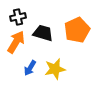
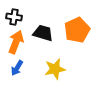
black cross: moved 4 px left; rotated 21 degrees clockwise
orange arrow: rotated 10 degrees counterclockwise
blue arrow: moved 13 px left
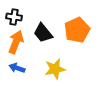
black trapezoid: rotated 145 degrees counterclockwise
blue arrow: rotated 77 degrees clockwise
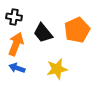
orange arrow: moved 2 px down
yellow star: moved 2 px right
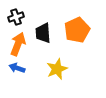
black cross: moved 2 px right; rotated 28 degrees counterclockwise
black trapezoid: rotated 35 degrees clockwise
orange arrow: moved 2 px right
yellow star: rotated 10 degrees counterclockwise
